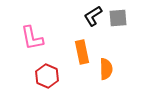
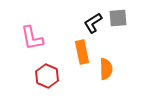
black L-shape: moved 7 px down
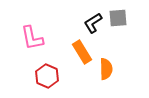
orange rectangle: rotated 20 degrees counterclockwise
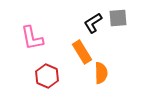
orange semicircle: moved 5 px left, 4 px down
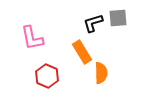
black L-shape: rotated 15 degrees clockwise
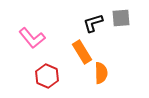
gray square: moved 3 px right
pink L-shape: rotated 28 degrees counterclockwise
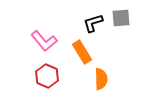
pink L-shape: moved 12 px right, 3 px down
orange semicircle: moved 6 px down
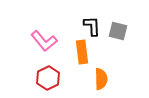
gray square: moved 3 px left, 13 px down; rotated 18 degrees clockwise
black L-shape: moved 1 px left, 3 px down; rotated 105 degrees clockwise
orange rectangle: rotated 25 degrees clockwise
red hexagon: moved 1 px right, 2 px down; rotated 10 degrees clockwise
